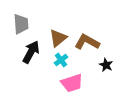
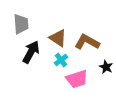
brown triangle: rotated 48 degrees counterclockwise
black star: moved 2 px down
pink trapezoid: moved 5 px right, 4 px up
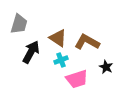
gray trapezoid: moved 2 px left; rotated 20 degrees clockwise
cyan cross: rotated 16 degrees clockwise
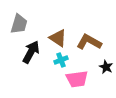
brown L-shape: moved 2 px right
pink trapezoid: rotated 10 degrees clockwise
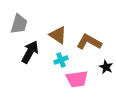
brown triangle: moved 3 px up
black arrow: moved 1 px left
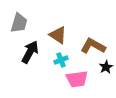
gray trapezoid: moved 1 px up
brown L-shape: moved 4 px right, 4 px down
black star: rotated 16 degrees clockwise
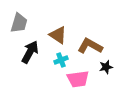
brown L-shape: moved 3 px left
black star: rotated 16 degrees clockwise
pink trapezoid: moved 1 px right
